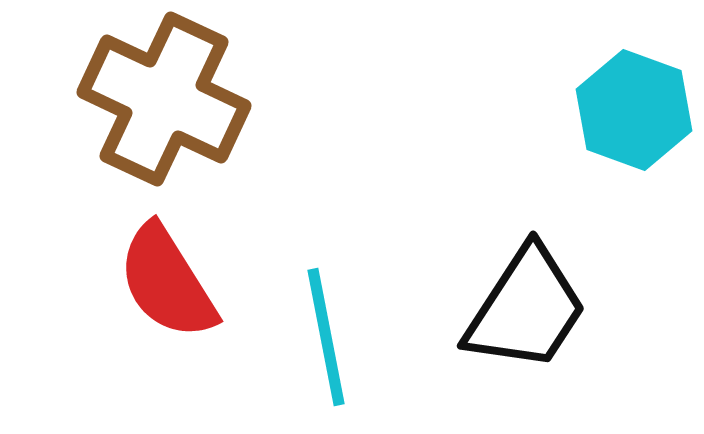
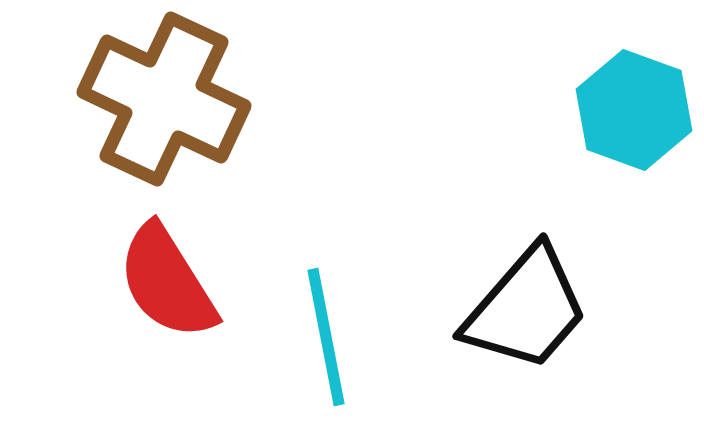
black trapezoid: rotated 8 degrees clockwise
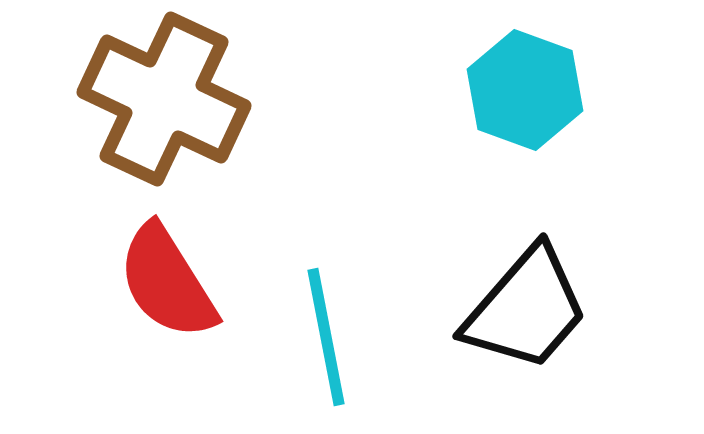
cyan hexagon: moved 109 px left, 20 px up
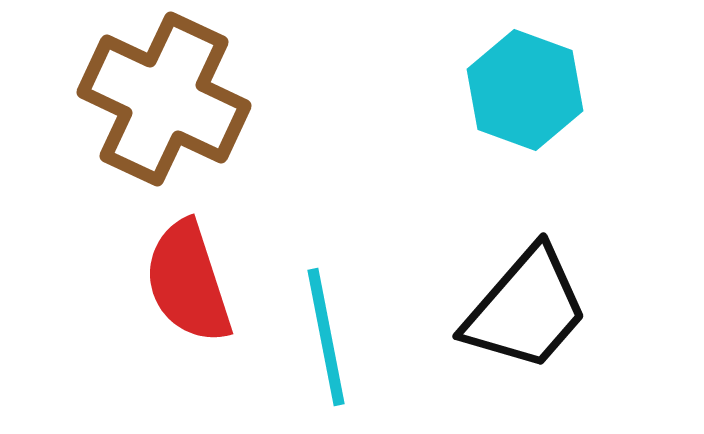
red semicircle: moved 21 px right; rotated 14 degrees clockwise
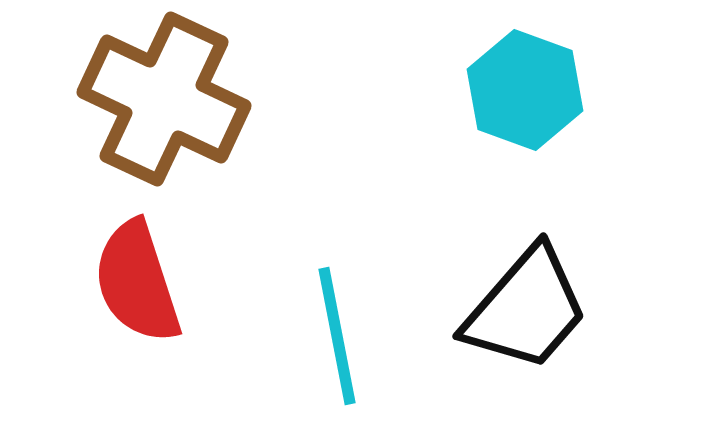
red semicircle: moved 51 px left
cyan line: moved 11 px right, 1 px up
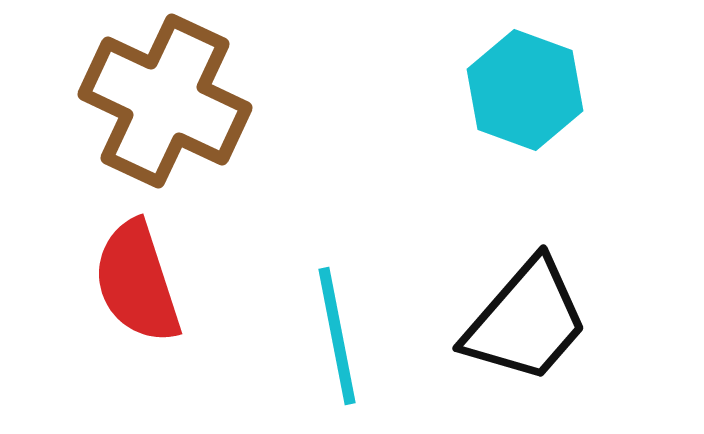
brown cross: moved 1 px right, 2 px down
black trapezoid: moved 12 px down
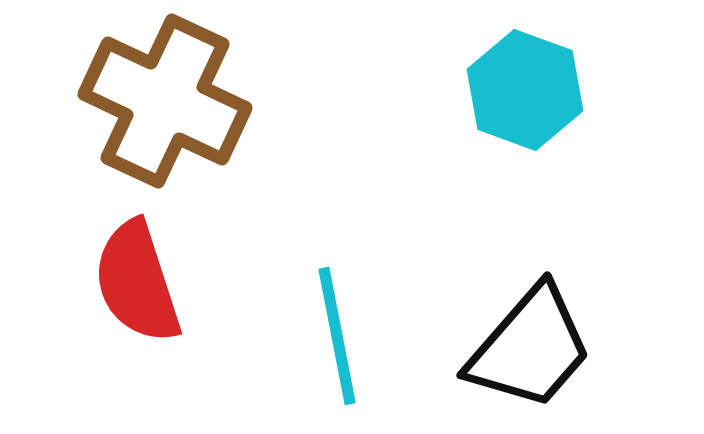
black trapezoid: moved 4 px right, 27 px down
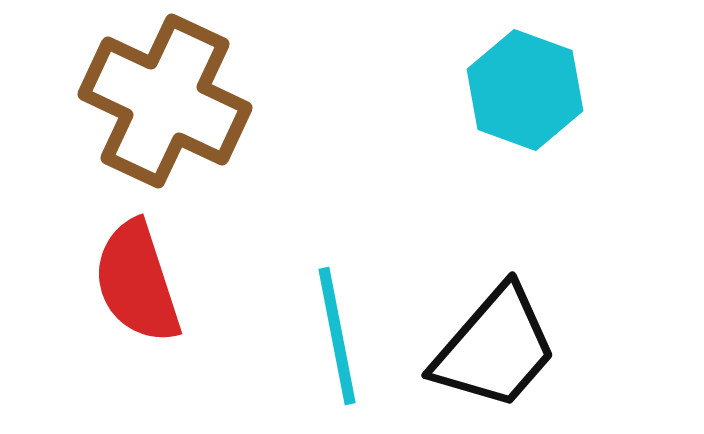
black trapezoid: moved 35 px left
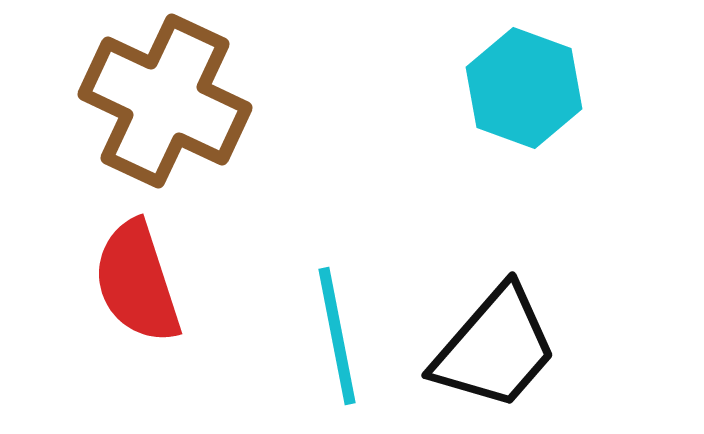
cyan hexagon: moved 1 px left, 2 px up
